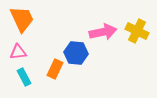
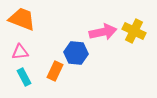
orange trapezoid: rotated 44 degrees counterclockwise
yellow cross: moved 3 px left
pink triangle: moved 2 px right
orange rectangle: moved 2 px down
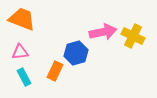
yellow cross: moved 1 px left, 5 px down
blue hexagon: rotated 20 degrees counterclockwise
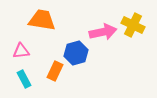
orange trapezoid: moved 20 px right, 1 px down; rotated 12 degrees counterclockwise
yellow cross: moved 11 px up
pink triangle: moved 1 px right, 1 px up
cyan rectangle: moved 2 px down
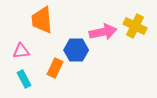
orange trapezoid: rotated 104 degrees counterclockwise
yellow cross: moved 2 px right, 1 px down
blue hexagon: moved 3 px up; rotated 15 degrees clockwise
orange rectangle: moved 3 px up
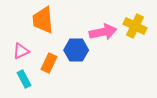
orange trapezoid: moved 1 px right
pink triangle: rotated 18 degrees counterclockwise
orange rectangle: moved 6 px left, 5 px up
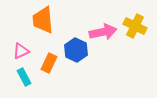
blue hexagon: rotated 25 degrees clockwise
cyan rectangle: moved 2 px up
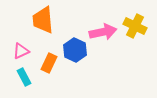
blue hexagon: moved 1 px left
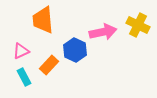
yellow cross: moved 3 px right, 1 px up
orange rectangle: moved 2 px down; rotated 18 degrees clockwise
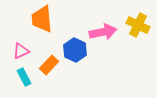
orange trapezoid: moved 1 px left, 1 px up
